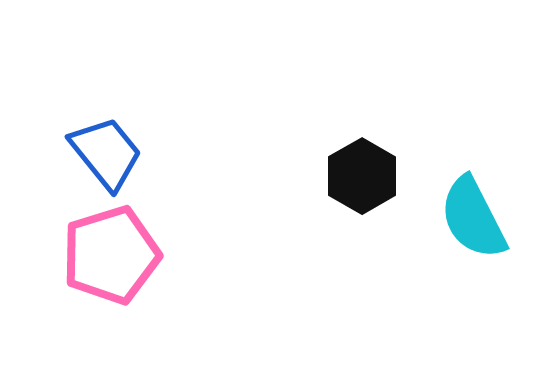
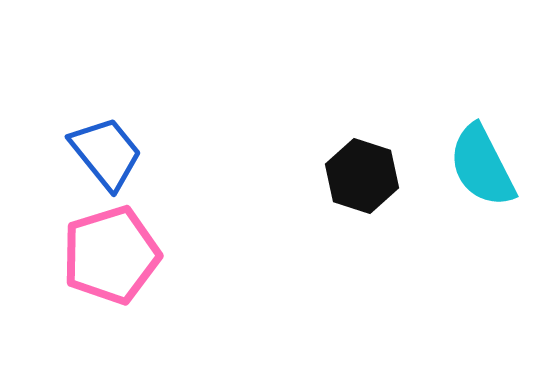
black hexagon: rotated 12 degrees counterclockwise
cyan semicircle: moved 9 px right, 52 px up
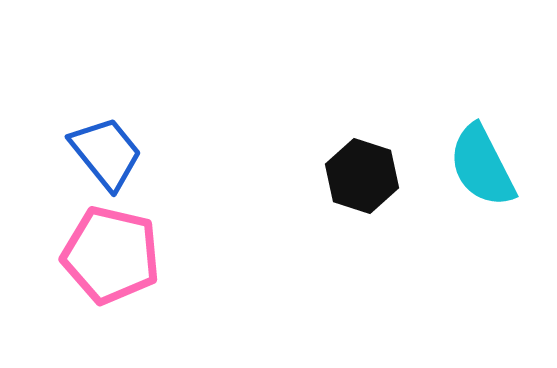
pink pentagon: rotated 30 degrees clockwise
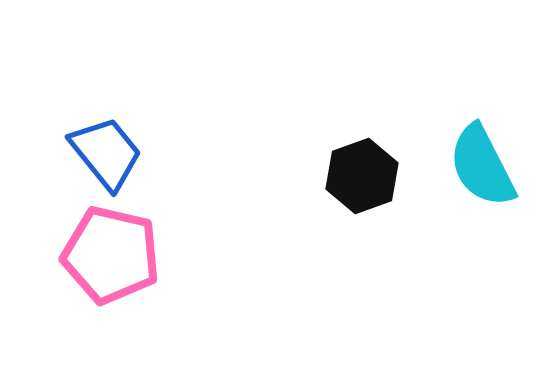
black hexagon: rotated 22 degrees clockwise
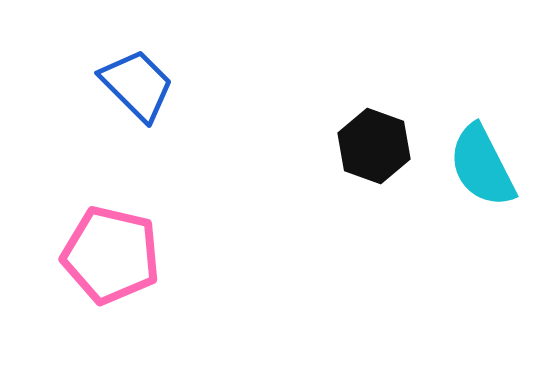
blue trapezoid: moved 31 px right, 68 px up; rotated 6 degrees counterclockwise
black hexagon: moved 12 px right, 30 px up; rotated 20 degrees counterclockwise
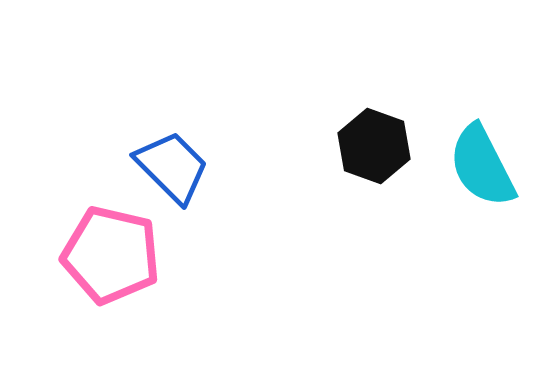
blue trapezoid: moved 35 px right, 82 px down
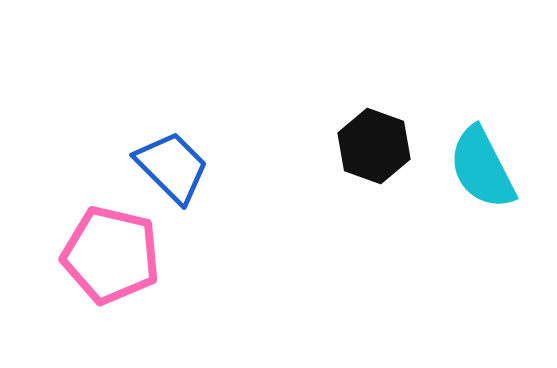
cyan semicircle: moved 2 px down
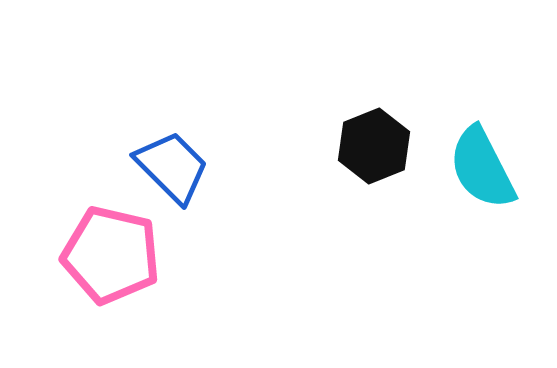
black hexagon: rotated 18 degrees clockwise
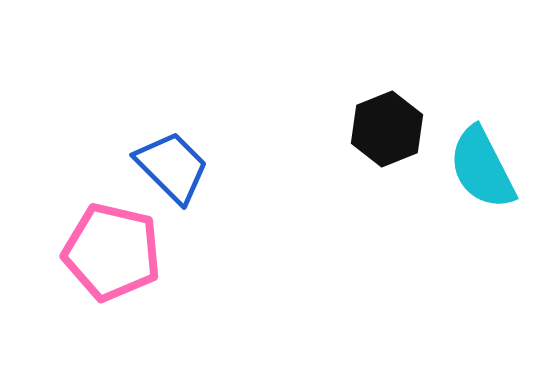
black hexagon: moved 13 px right, 17 px up
pink pentagon: moved 1 px right, 3 px up
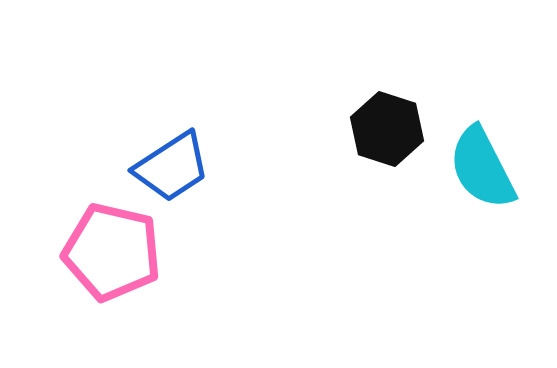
black hexagon: rotated 20 degrees counterclockwise
blue trapezoid: rotated 102 degrees clockwise
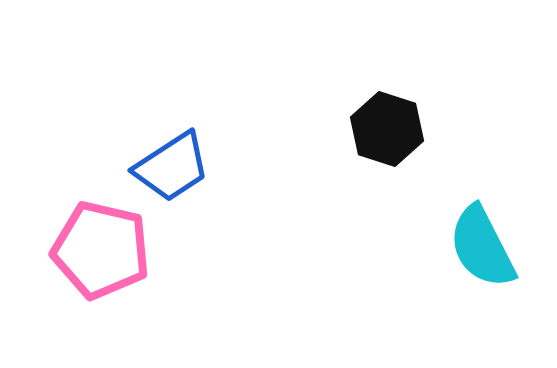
cyan semicircle: moved 79 px down
pink pentagon: moved 11 px left, 2 px up
